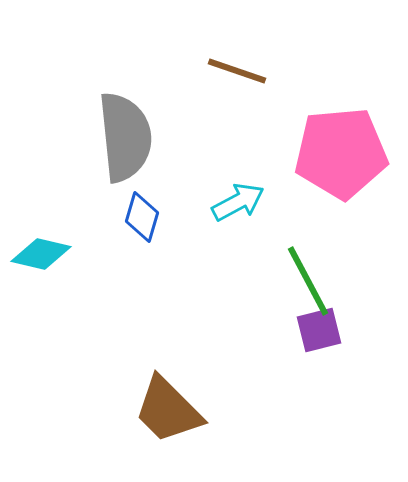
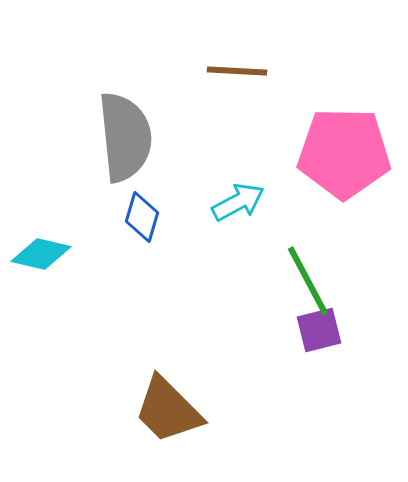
brown line: rotated 16 degrees counterclockwise
pink pentagon: moved 3 px right; rotated 6 degrees clockwise
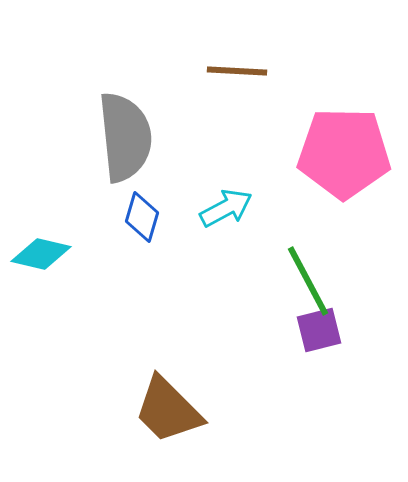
cyan arrow: moved 12 px left, 6 px down
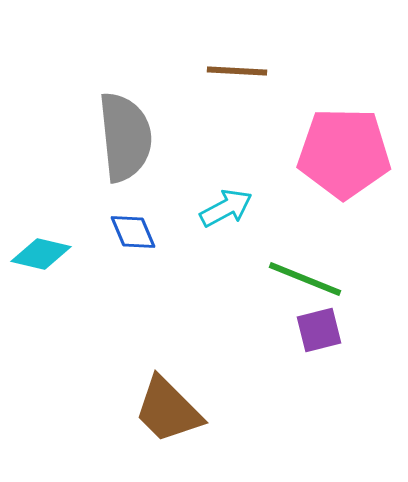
blue diamond: moved 9 px left, 15 px down; rotated 39 degrees counterclockwise
green line: moved 3 px left, 2 px up; rotated 40 degrees counterclockwise
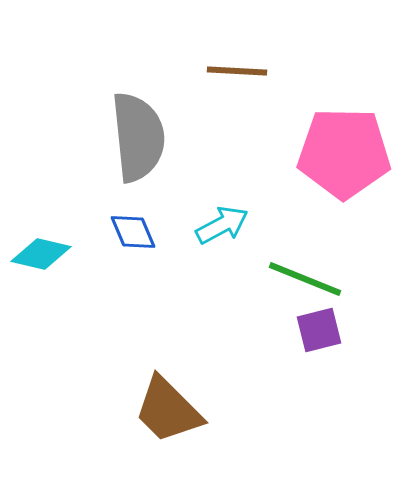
gray semicircle: moved 13 px right
cyan arrow: moved 4 px left, 17 px down
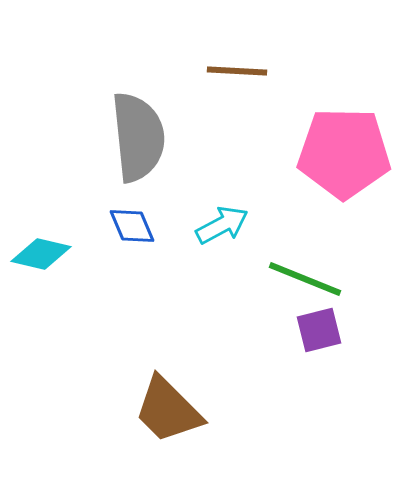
blue diamond: moved 1 px left, 6 px up
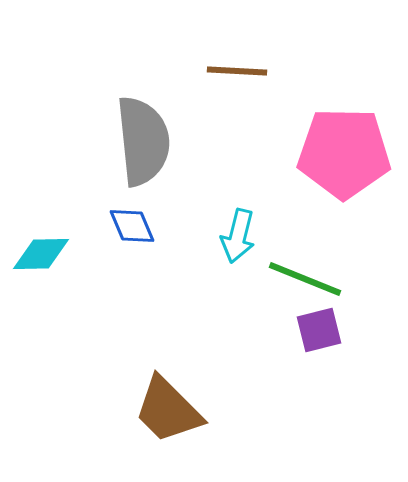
gray semicircle: moved 5 px right, 4 px down
cyan arrow: moved 16 px right, 11 px down; rotated 132 degrees clockwise
cyan diamond: rotated 14 degrees counterclockwise
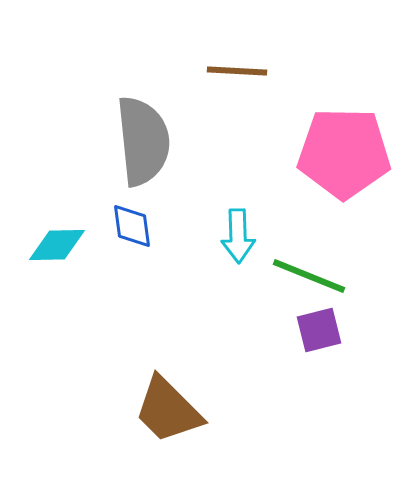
blue diamond: rotated 15 degrees clockwise
cyan arrow: rotated 16 degrees counterclockwise
cyan diamond: moved 16 px right, 9 px up
green line: moved 4 px right, 3 px up
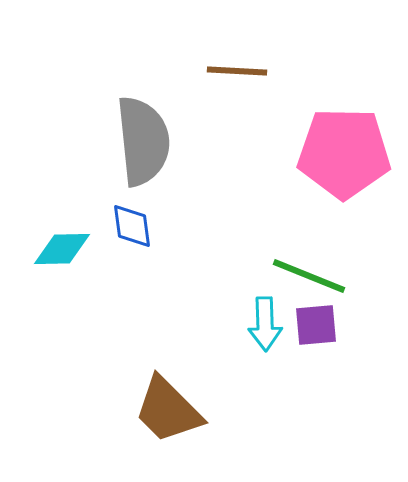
cyan arrow: moved 27 px right, 88 px down
cyan diamond: moved 5 px right, 4 px down
purple square: moved 3 px left, 5 px up; rotated 9 degrees clockwise
